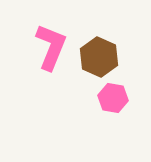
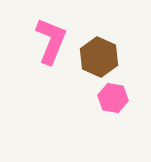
pink L-shape: moved 6 px up
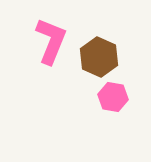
pink hexagon: moved 1 px up
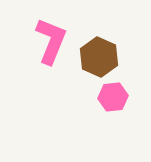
pink hexagon: rotated 16 degrees counterclockwise
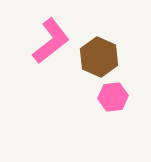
pink L-shape: rotated 30 degrees clockwise
